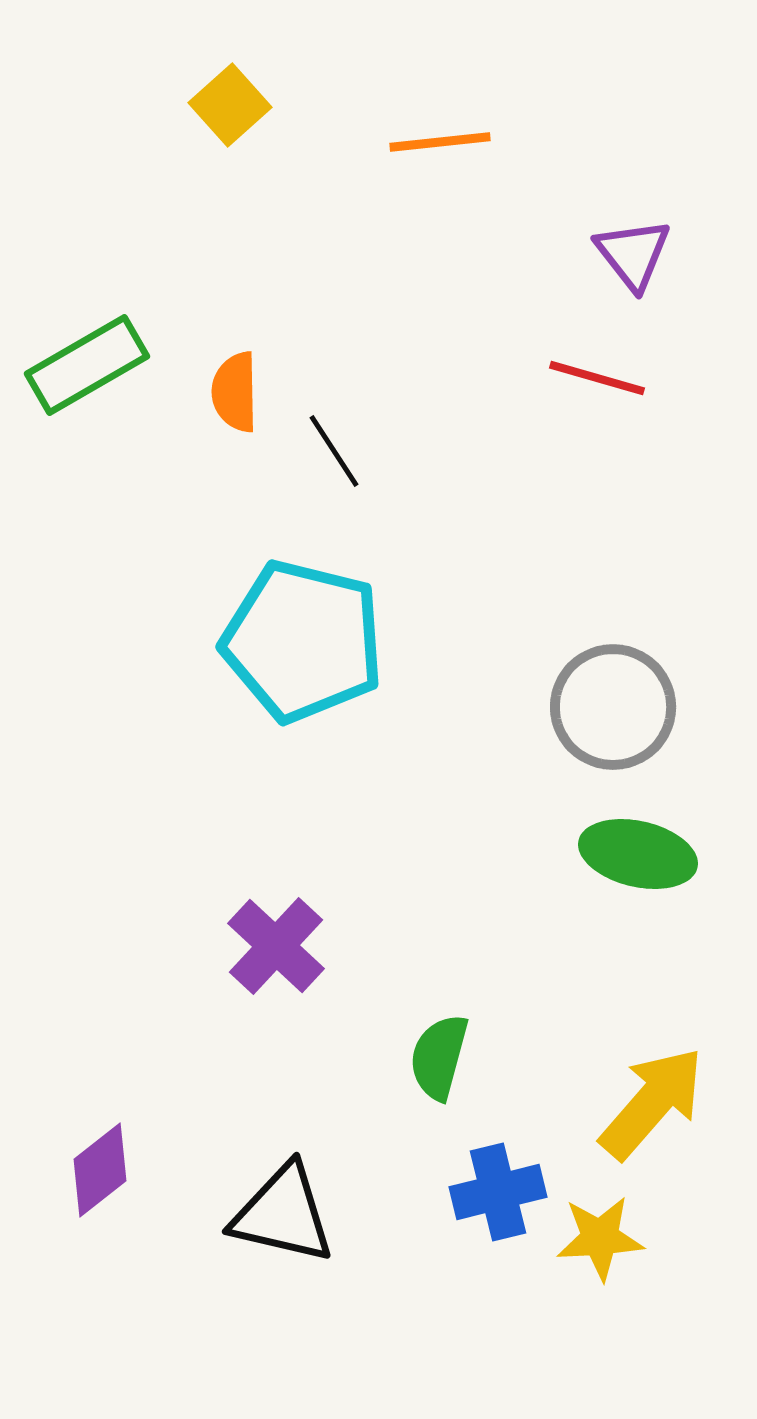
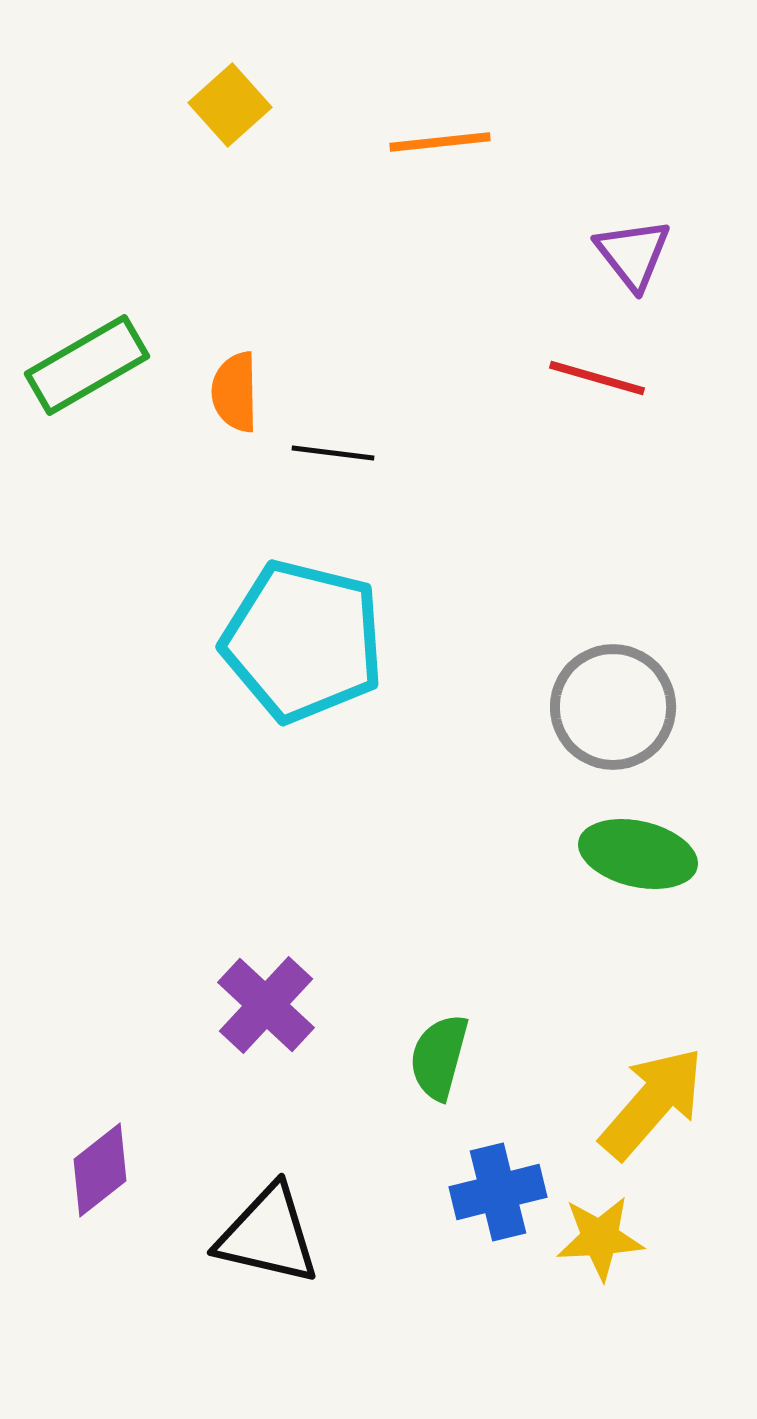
black line: moved 1 px left, 2 px down; rotated 50 degrees counterclockwise
purple cross: moved 10 px left, 59 px down
black triangle: moved 15 px left, 21 px down
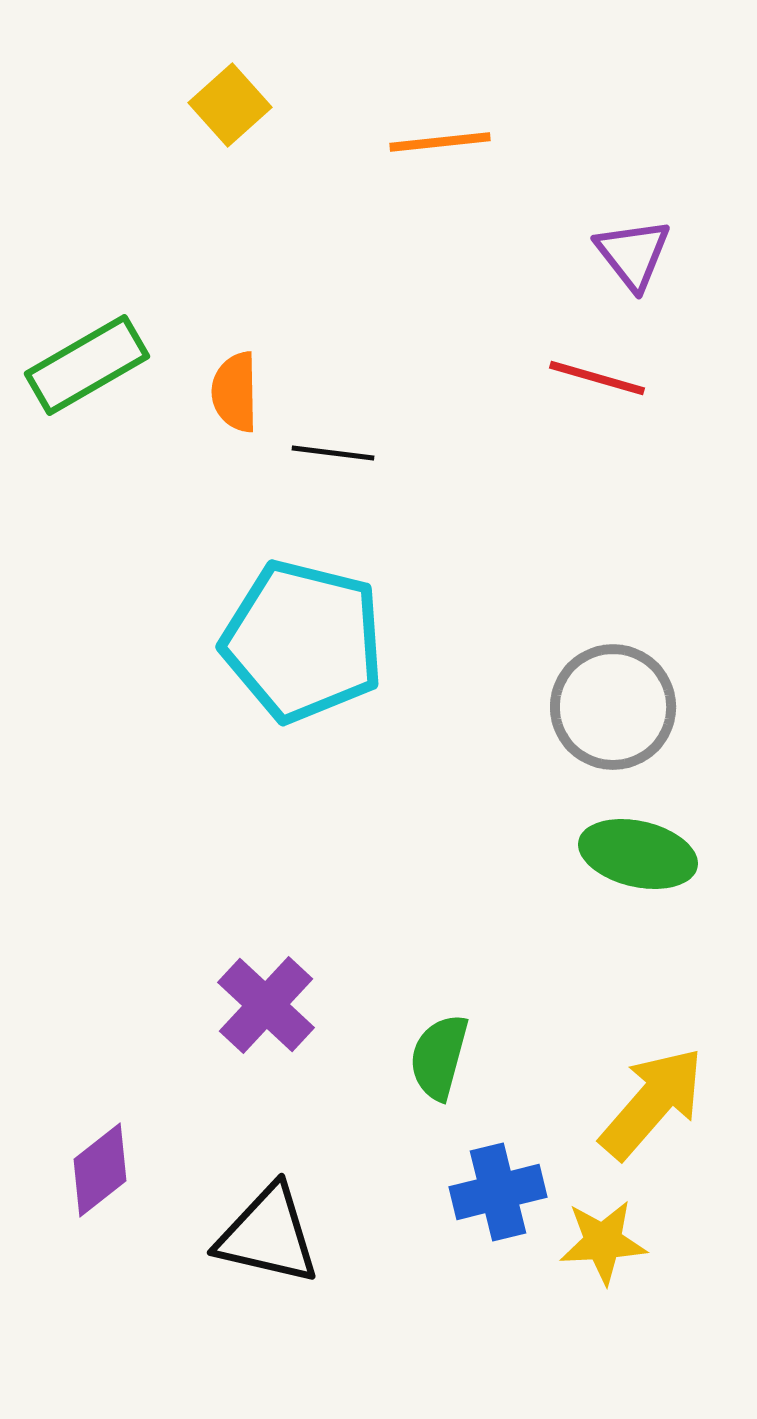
yellow star: moved 3 px right, 4 px down
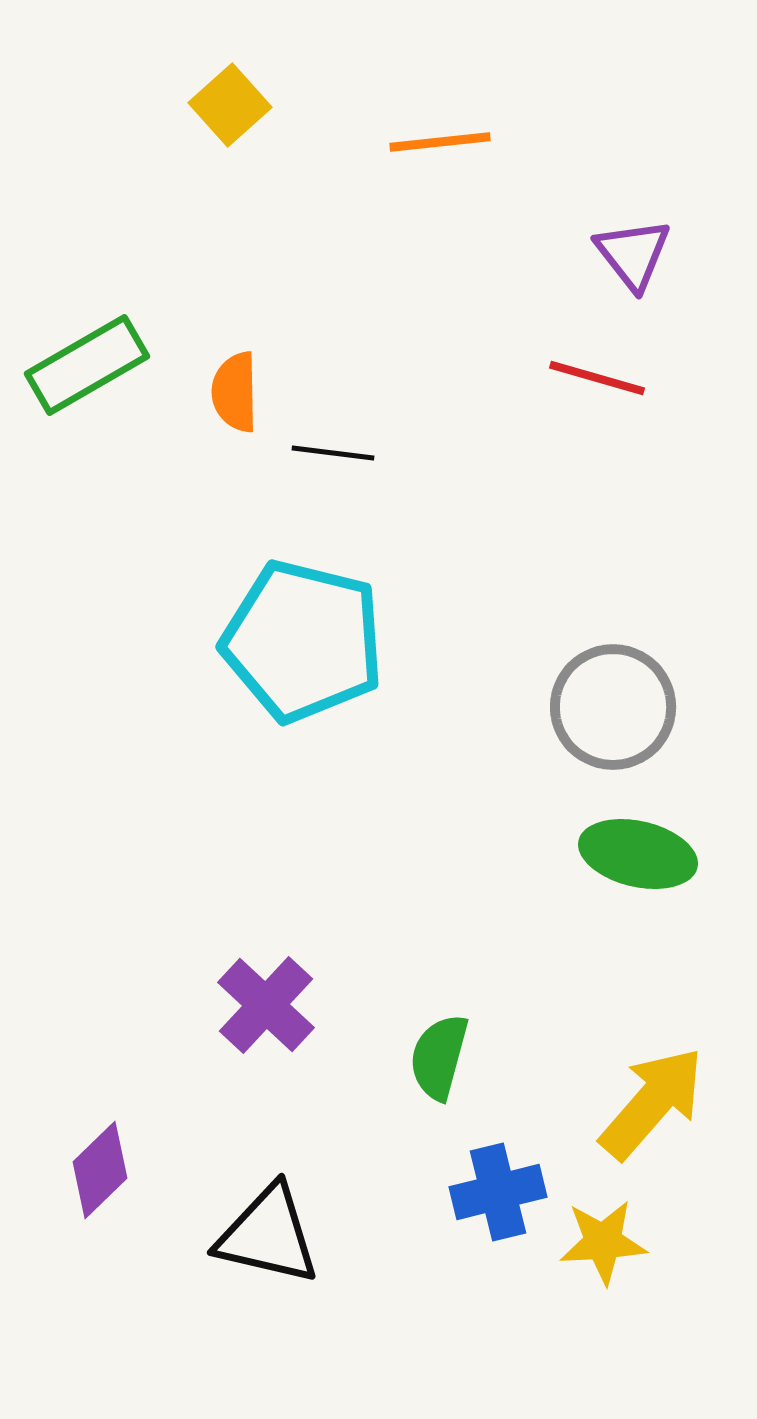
purple diamond: rotated 6 degrees counterclockwise
